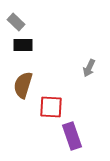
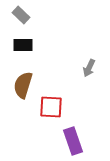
gray rectangle: moved 5 px right, 7 px up
purple rectangle: moved 1 px right, 5 px down
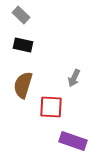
black rectangle: rotated 12 degrees clockwise
gray arrow: moved 15 px left, 10 px down
purple rectangle: rotated 52 degrees counterclockwise
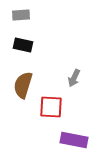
gray rectangle: rotated 48 degrees counterclockwise
purple rectangle: moved 1 px right, 1 px up; rotated 8 degrees counterclockwise
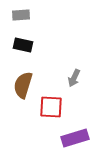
purple rectangle: moved 1 px right, 2 px up; rotated 28 degrees counterclockwise
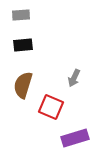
black rectangle: rotated 18 degrees counterclockwise
red square: rotated 20 degrees clockwise
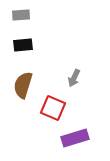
red square: moved 2 px right, 1 px down
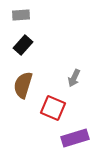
black rectangle: rotated 42 degrees counterclockwise
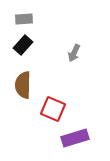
gray rectangle: moved 3 px right, 4 px down
gray arrow: moved 25 px up
brown semicircle: rotated 16 degrees counterclockwise
red square: moved 1 px down
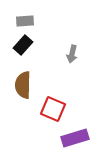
gray rectangle: moved 1 px right, 2 px down
gray arrow: moved 2 px left, 1 px down; rotated 12 degrees counterclockwise
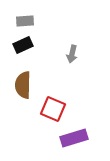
black rectangle: rotated 24 degrees clockwise
purple rectangle: moved 1 px left
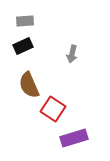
black rectangle: moved 1 px down
brown semicircle: moved 6 px right; rotated 24 degrees counterclockwise
red square: rotated 10 degrees clockwise
